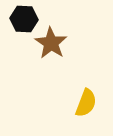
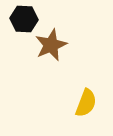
brown star: moved 2 px down; rotated 16 degrees clockwise
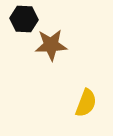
brown star: rotated 20 degrees clockwise
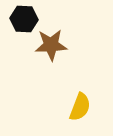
yellow semicircle: moved 6 px left, 4 px down
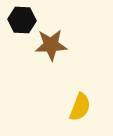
black hexagon: moved 2 px left, 1 px down
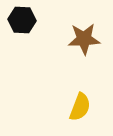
brown star: moved 33 px right, 6 px up
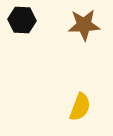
brown star: moved 14 px up
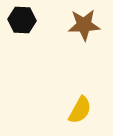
yellow semicircle: moved 3 px down; rotated 8 degrees clockwise
